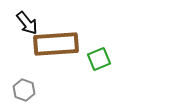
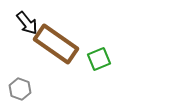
brown rectangle: rotated 39 degrees clockwise
gray hexagon: moved 4 px left, 1 px up
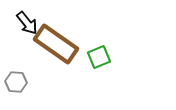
green square: moved 2 px up
gray hexagon: moved 4 px left, 7 px up; rotated 15 degrees counterclockwise
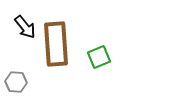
black arrow: moved 2 px left, 4 px down
brown rectangle: rotated 51 degrees clockwise
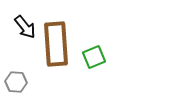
green square: moved 5 px left
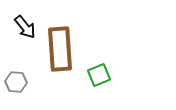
brown rectangle: moved 4 px right, 5 px down
green square: moved 5 px right, 18 px down
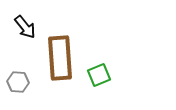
brown rectangle: moved 9 px down
gray hexagon: moved 2 px right
